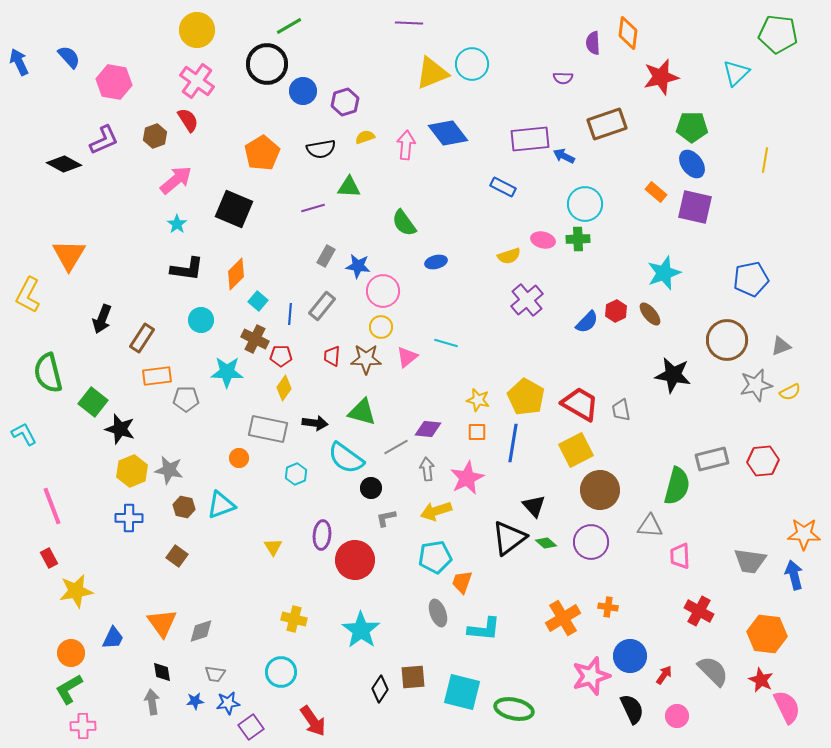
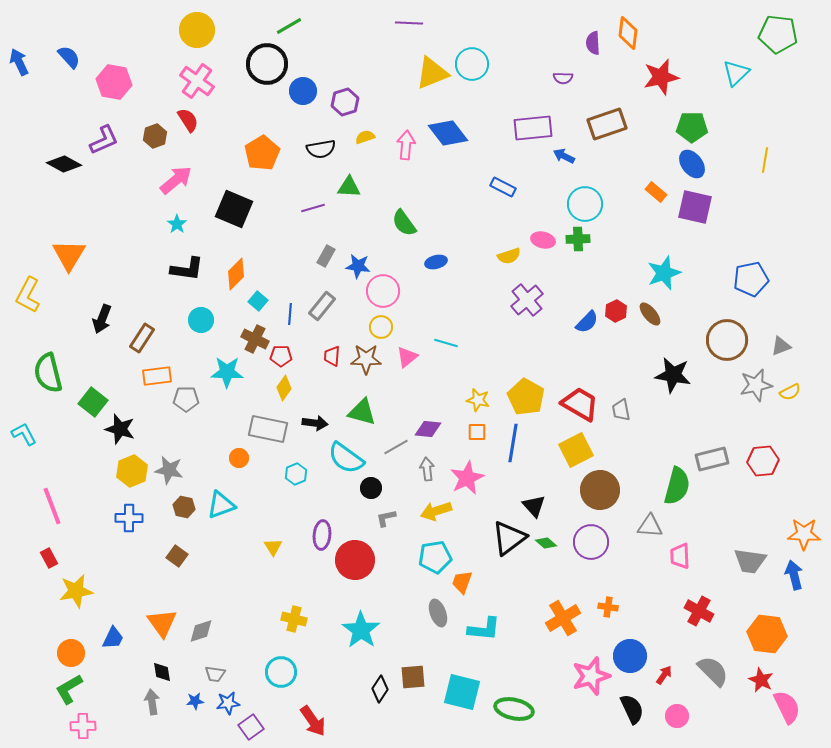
purple rectangle at (530, 139): moved 3 px right, 11 px up
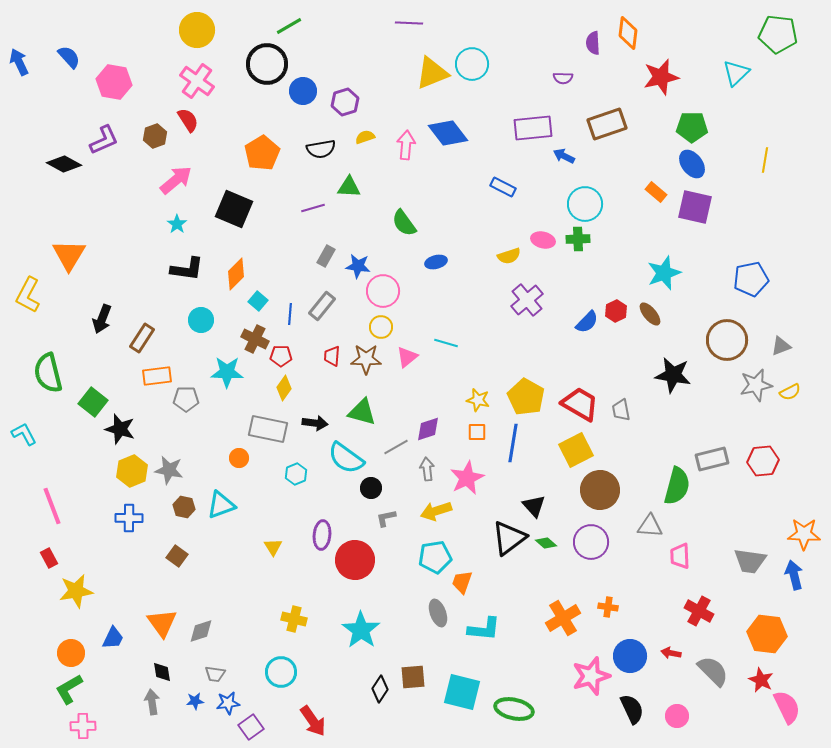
purple diamond at (428, 429): rotated 24 degrees counterclockwise
red arrow at (664, 675): moved 7 px right, 22 px up; rotated 114 degrees counterclockwise
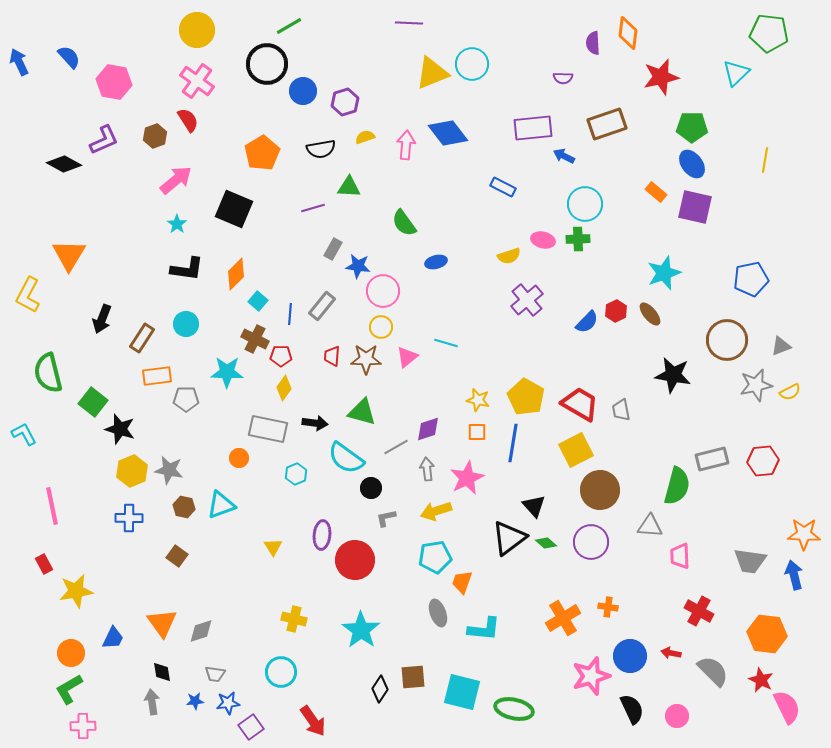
green pentagon at (778, 34): moved 9 px left, 1 px up
gray rectangle at (326, 256): moved 7 px right, 7 px up
cyan circle at (201, 320): moved 15 px left, 4 px down
pink line at (52, 506): rotated 9 degrees clockwise
red rectangle at (49, 558): moved 5 px left, 6 px down
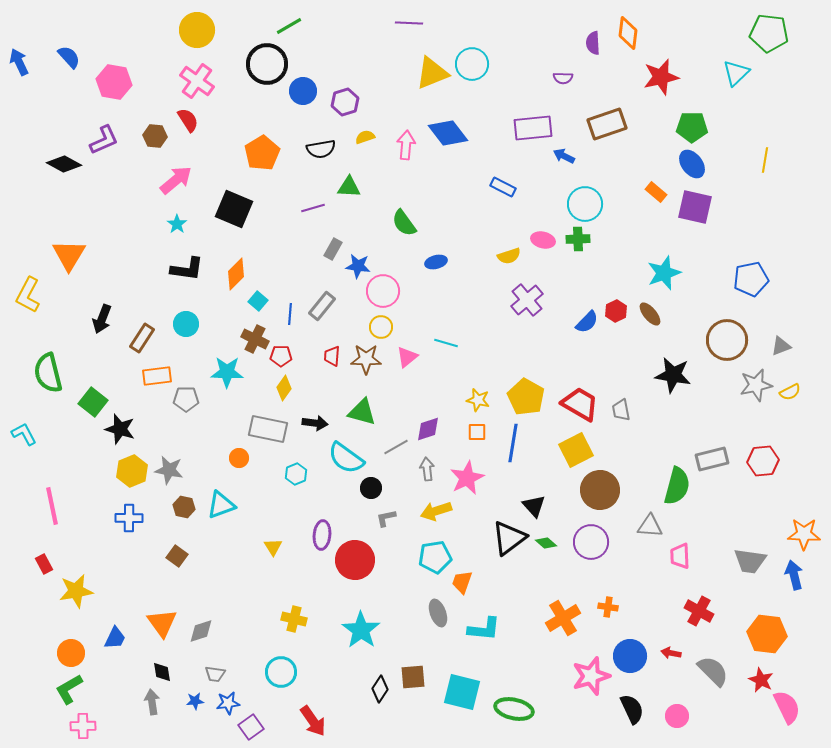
brown hexagon at (155, 136): rotated 25 degrees clockwise
blue trapezoid at (113, 638): moved 2 px right
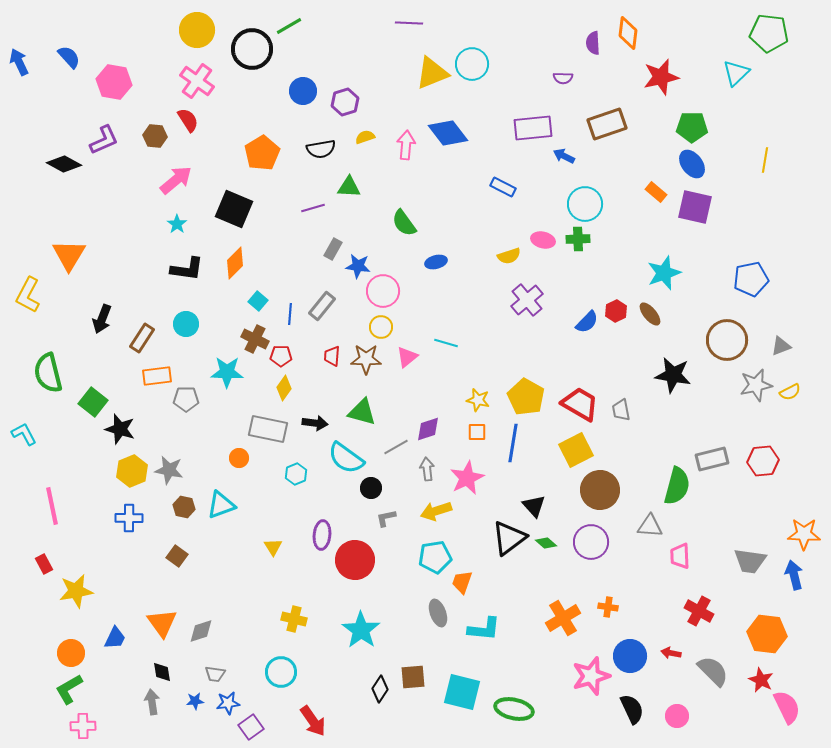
black circle at (267, 64): moved 15 px left, 15 px up
orange diamond at (236, 274): moved 1 px left, 11 px up
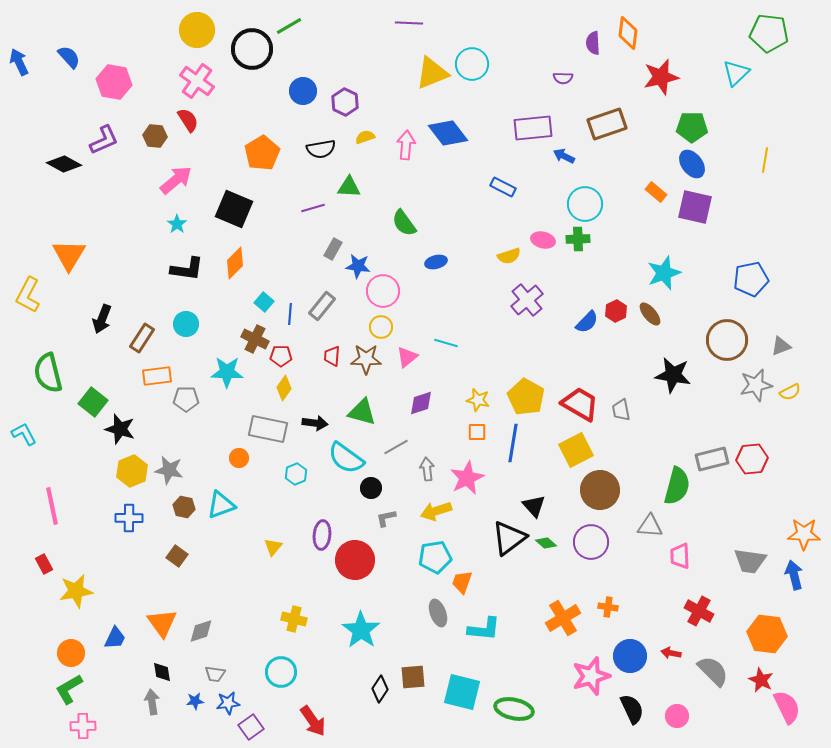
purple hexagon at (345, 102): rotated 16 degrees counterclockwise
cyan square at (258, 301): moved 6 px right, 1 px down
purple diamond at (428, 429): moved 7 px left, 26 px up
red hexagon at (763, 461): moved 11 px left, 2 px up
yellow triangle at (273, 547): rotated 12 degrees clockwise
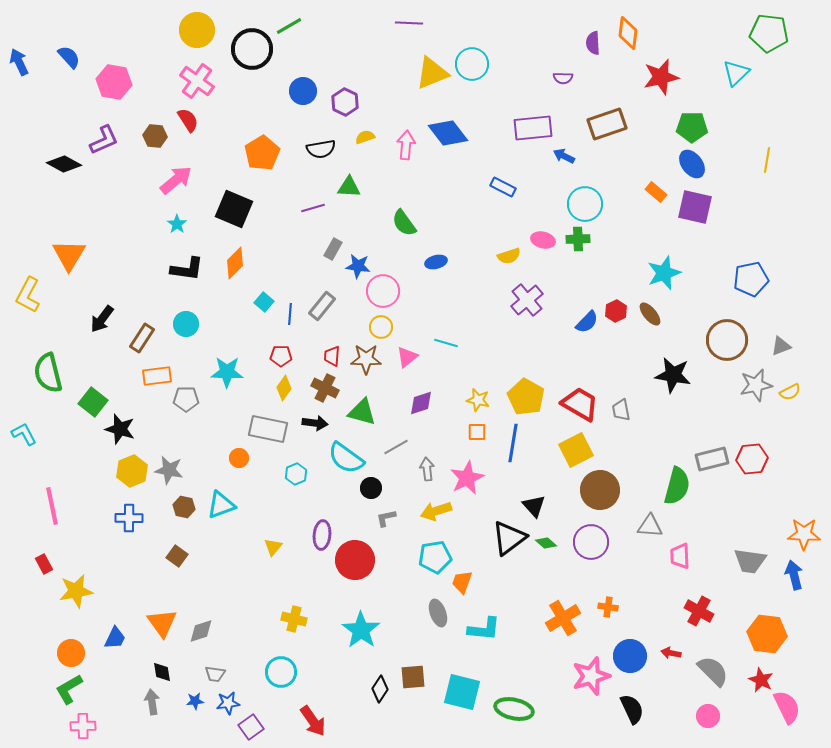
yellow line at (765, 160): moved 2 px right
black arrow at (102, 319): rotated 16 degrees clockwise
brown cross at (255, 339): moved 70 px right, 49 px down
pink circle at (677, 716): moved 31 px right
